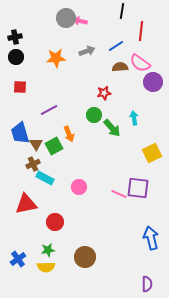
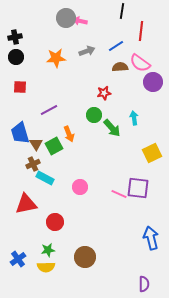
pink circle: moved 1 px right
purple semicircle: moved 3 px left
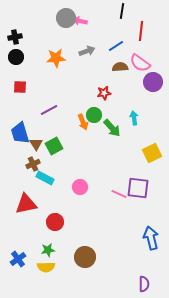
orange arrow: moved 14 px right, 12 px up
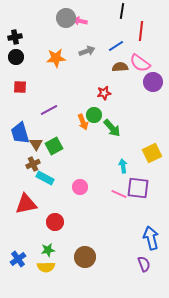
cyan arrow: moved 11 px left, 48 px down
purple semicircle: moved 20 px up; rotated 21 degrees counterclockwise
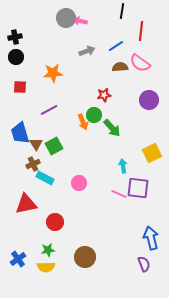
orange star: moved 3 px left, 15 px down
purple circle: moved 4 px left, 18 px down
red star: moved 2 px down
pink circle: moved 1 px left, 4 px up
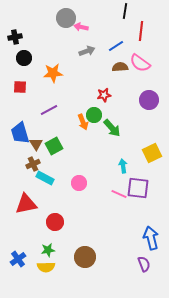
black line: moved 3 px right
pink arrow: moved 1 px right, 6 px down
black circle: moved 8 px right, 1 px down
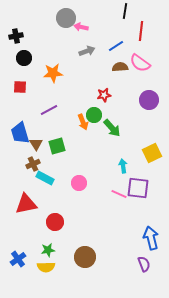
black cross: moved 1 px right, 1 px up
green square: moved 3 px right; rotated 12 degrees clockwise
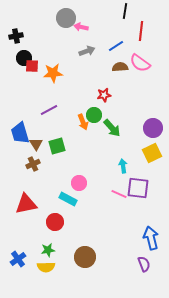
red square: moved 12 px right, 21 px up
purple circle: moved 4 px right, 28 px down
cyan rectangle: moved 23 px right, 21 px down
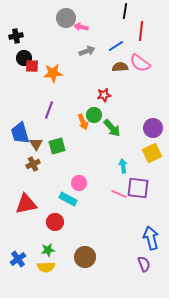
purple line: rotated 42 degrees counterclockwise
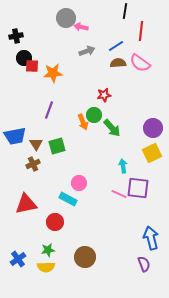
brown semicircle: moved 2 px left, 4 px up
blue trapezoid: moved 5 px left, 3 px down; rotated 85 degrees counterclockwise
